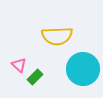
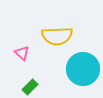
pink triangle: moved 3 px right, 12 px up
green rectangle: moved 5 px left, 10 px down
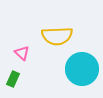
cyan circle: moved 1 px left
green rectangle: moved 17 px left, 8 px up; rotated 21 degrees counterclockwise
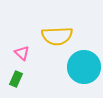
cyan circle: moved 2 px right, 2 px up
green rectangle: moved 3 px right
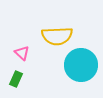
cyan circle: moved 3 px left, 2 px up
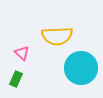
cyan circle: moved 3 px down
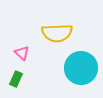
yellow semicircle: moved 3 px up
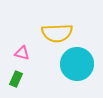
pink triangle: rotated 28 degrees counterclockwise
cyan circle: moved 4 px left, 4 px up
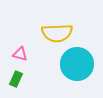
pink triangle: moved 2 px left, 1 px down
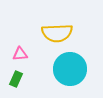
pink triangle: rotated 21 degrees counterclockwise
cyan circle: moved 7 px left, 5 px down
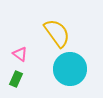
yellow semicircle: rotated 124 degrees counterclockwise
pink triangle: rotated 42 degrees clockwise
